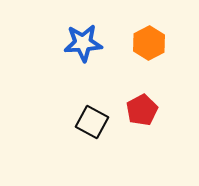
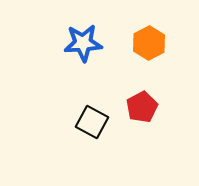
red pentagon: moved 3 px up
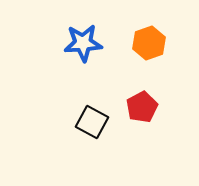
orange hexagon: rotated 8 degrees clockwise
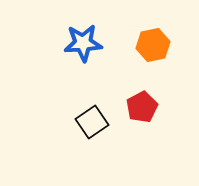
orange hexagon: moved 4 px right, 2 px down; rotated 8 degrees clockwise
black square: rotated 28 degrees clockwise
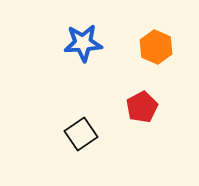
orange hexagon: moved 3 px right, 2 px down; rotated 24 degrees counterclockwise
black square: moved 11 px left, 12 px down
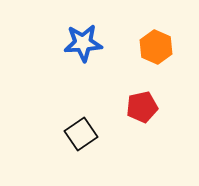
red pentagon: rotated 16 degrees clockwise
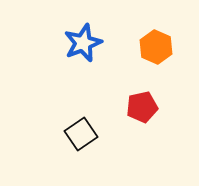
blue star: rotated 18 degrees counterclockwise
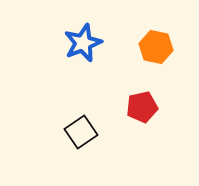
orange hexagon: rotated 12 degrees counterclockwise
black square: moved 2 px up
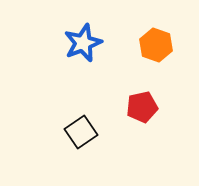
orange hexagon: moved 2 px up; rotated 8 degrees clockwise
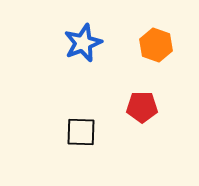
red pentagon: rotated 12 degrees clockwise
black square: rotated 36 degrees clockwise
